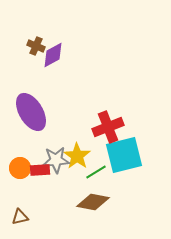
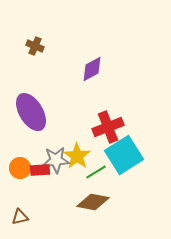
brown cross: moved 1 px left
purple diamond: moved 39 px right, 14 px down
cyan square: rotated 18 degrees counterclockwise
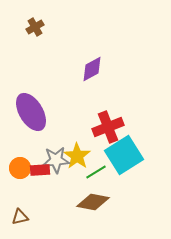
brown cross: moved 19 px up; rotated 36 degrees clockwise
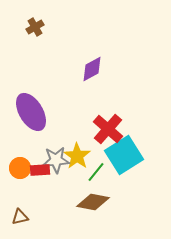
red cross: moved 2 px down; rotated 28 degrees counterclockwise
green line: rotated 20 degrees counterclockwise
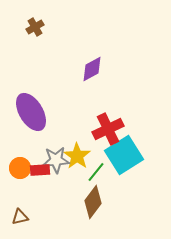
red cross: rotated 24 degrees clockwise
brown diamond: rotated 64 degrees counterclockwise
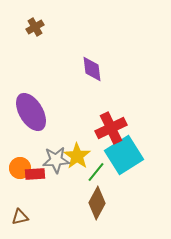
purple diamond: rotated 68 degrees counterclockwise
red cross: moved 3 px right, 1 px up
red rectangle: moved 5 px left, 4 px down
brown diamond: moved 4 px right, 1 px down; rotated 8 degrees counterclockwise
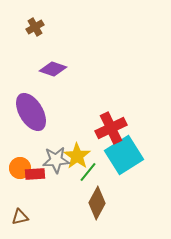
purple diamond: moved 39 px left; rotated 64 degrees counterclockwise
green line: moved 8 px left
